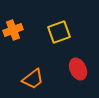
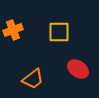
yellow square: rotated 20 degrees clockwise
red ellipse: rotated 30 degrees counterclockwise
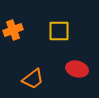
yellow square: moved 1 px up
red ellipse: moved 1 px left; rotated 20 degrees counterclockwise
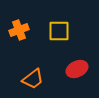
orange cross: moved 6 px right
red ellipse: rotated 40 degrees counterclockwise
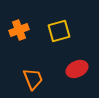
yellow square: rotated 15 degrees counterclockwise
orange trapezoid: rotated 75 degrees counterclockwise
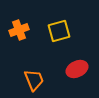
orange trapezoid: moved 1 px right, 1 px down
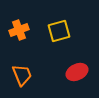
red ellipse: moved 3 px down
orange trapezoid: moved 12 px left, 5 px up
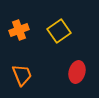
yellow square: rotated 20 degrees counterclockwise
red ellipse: rotated 50 degrees counterclockwise
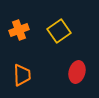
orange trapezoid: rotated 20 degrees clockwise
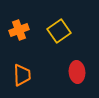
red ellipse: rotated 20 degrees counterclockwise
